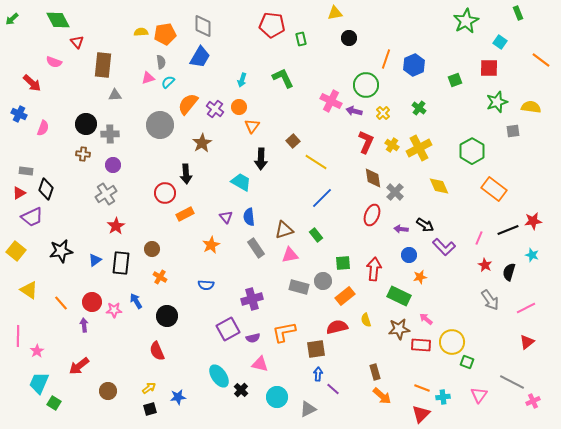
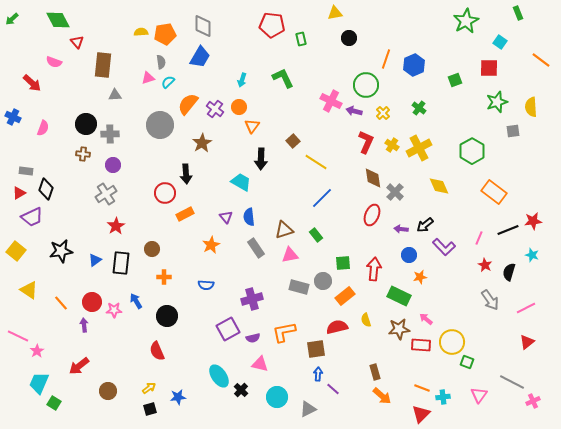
yellow semicircle at (531, 107): rotated 102 degrees counterclockwise
blue cross at (19, 114): moved 6 px left, 3 px down
orange rectangle at (494, 189): moved 3 px down
black arrow at (425, 225): rotated 108 degrees clockwise
orange cross at (160, 277): moved 4 px right; rotated 32 degrees counterclockwise
pink line at (18, 336): rotated 65 degrees counterclockwise
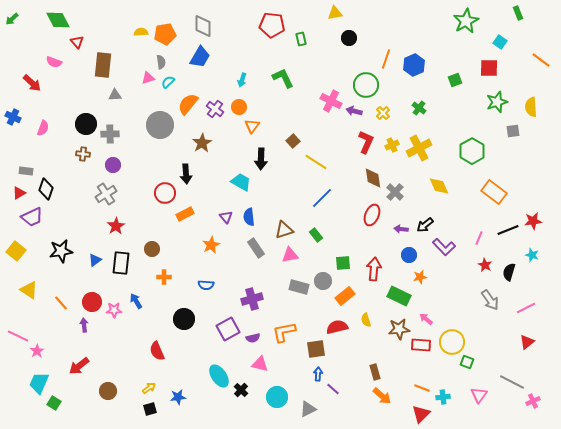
yellow cross at (392, 145): rotated 32 degrees clockwise
black circle at (167, 316): moved 17 px right, 3 px down
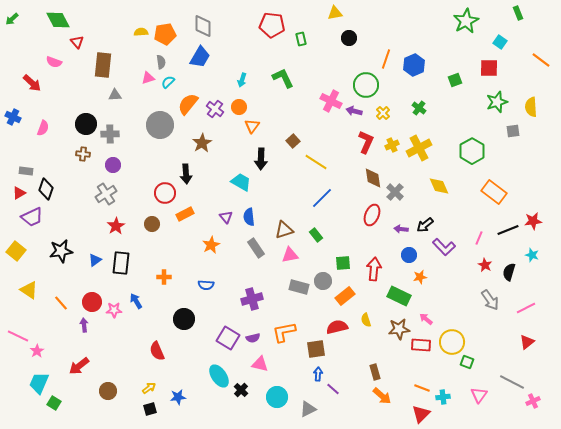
brown circle at (152, 249): moved 25 px up
purple square at (228, 329): moved 9 px down; rotated 30 degrees counterclockwise
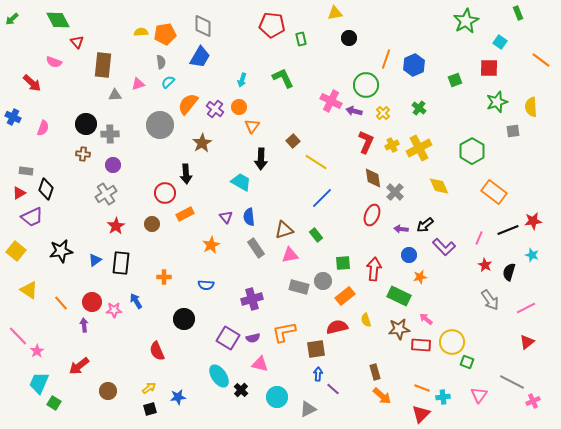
pink triangle at (148, 78): moved 10 px left, 6 px down
pink line at (18, 336): rotated 20 degrees clockwise
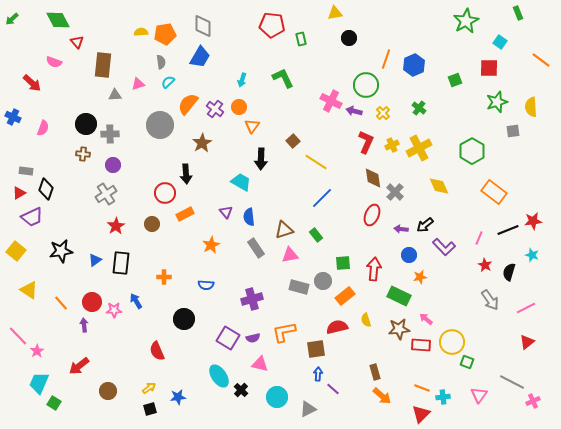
purple triangle at (226, 217): moved 5 px up
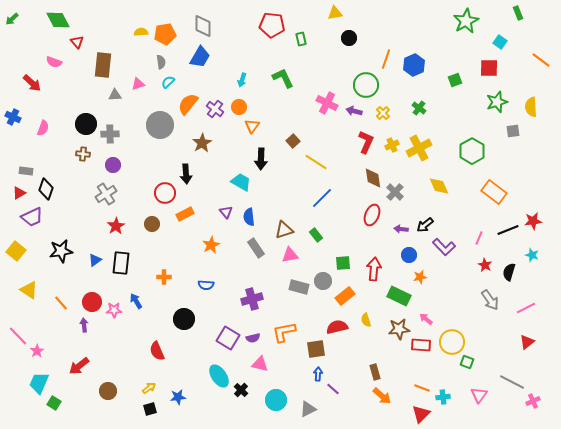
pink cross at (331, 101): moved 4 px left, 2 px down
cyan circle at (277, 397): moved 1 px left, 3 px down
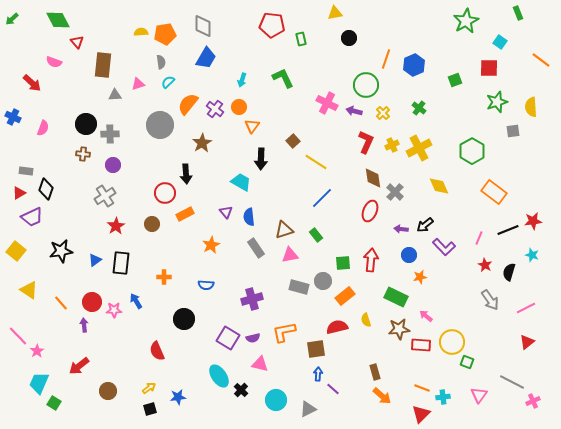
blue trapezoid at (200, 57): moved 6 px right, 1 px down
gray cross at (106, 194): moved 1 px left, 2 px down
red ellipse at (372, 215): moved 2 px left, 4 px up
red arrow at (374, 269): moved 3 px left, 9 px up
green rectangle at (399, 296): moved 3 px left, 1 px down
pink arrow at (426, 319): moved 3 px up
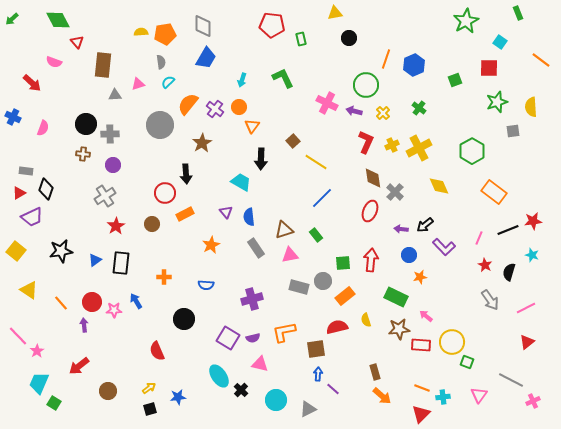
gray line at (512, 382): moved 1 px left, 2 px up
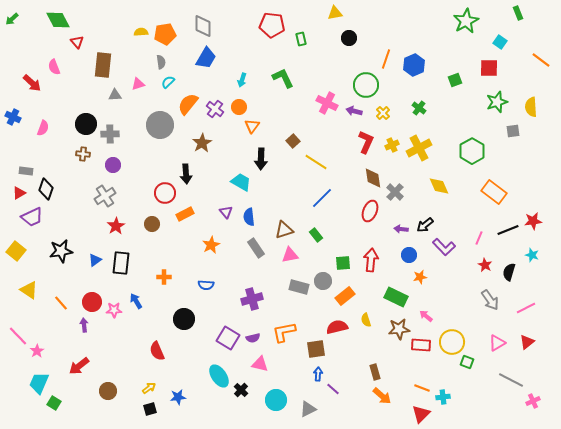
pink semicircle at (54, 62): moved 5 px down; rotated 49 degrees clockwise
pink triangle at (479, 395): moved 18 px right, 52 px up; rotated 24 degrees clockwise
